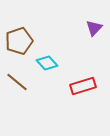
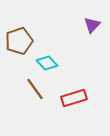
purple triangle: moved 2 px left, 3 px up
brown line: moved 18 px right, 7 px down; rotated 15 degrees clockwise
red rectangle: moved 9 px left, 12 px down
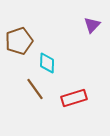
cyan diamond: rotated 45 degrees clockwise
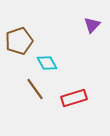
cyan diamond: rotated 30 degrees counterclockwise
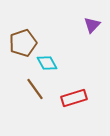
brown pentagon: moved 4 px right, 2 px down
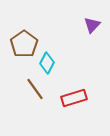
brown pentagon: moved 1 px right, 1 px down; rotated 16 degrees counterclockwise
cyan diamond: rotated 55 degrees clockwise
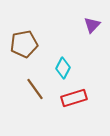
brown pentagon: rotated 24 degrees clockwise
cyan diamond: moved 16 px right, 5 px down
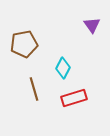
purple triangle: rotated 18 degrees counterclockwise
brown line: moved 1 px left; rotated 20 degrees clockwise
